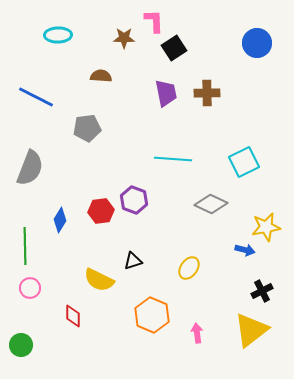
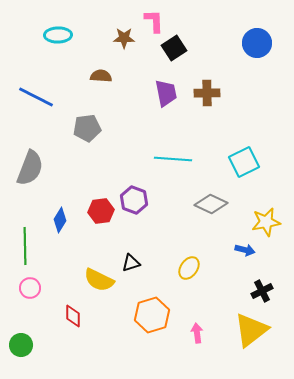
yellow star: moved 5 px up
black triangle: moved 2 px left, 2 px down
orange hexagon: rotated 20 degrees clockwise
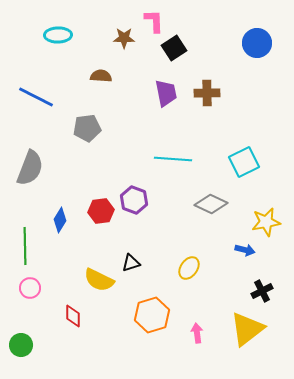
yellow triangle: moved 4 px left, 1 px up
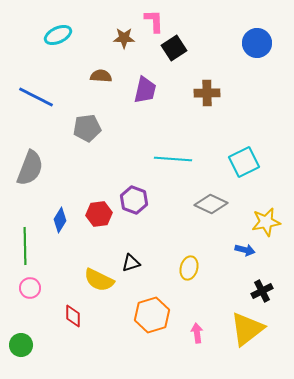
cyan ellipse: rotated 24 degrees counterclockwise
purple trapezoid: moved 21 px left, 3 px up; rotated 24 degrees clockwise
red hexagon: moved 2 px left, 3 px down
yellow ellipse: rotated 20 degrees counterclockwise
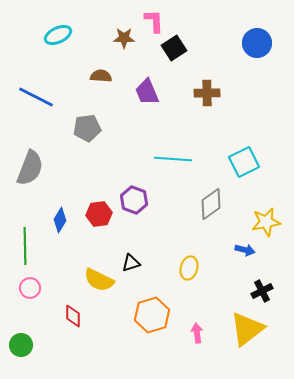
purple trapezoid: moved 2 px right, 2 px down; rotated 144 degrees clockwise
gray diamond: rotated 60 degrees counterclockwise
